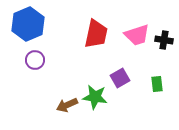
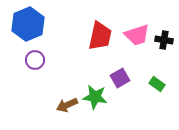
red trapezoid: moved 4 px right, 2 px down
green rectangle: rotated 49 degrees counterclockwise
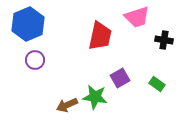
pink trapezoid: moved 18 px up
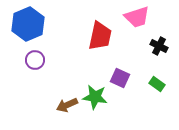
black cross: moved 5 px left, 6 px down; rotated 18 degrees clockwise
purple square: rotated 36 degrees counterclockwise
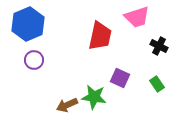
purple circle: moved 1 px left
green rectangle: rotated 21 degrees clockwise
green star: moved 1 px left
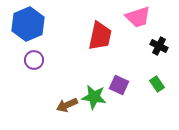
pink trapezoid: moved 1 px right
purple square: moved 1 px left, 7 px down
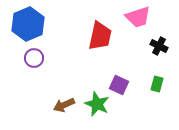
purple circle: moved 2 px up
green rectangle: rotated 49 degrees clockwise
green star: moved 3 px right, 7 px down; rotated 15 degrees clockwise
brown arrow: moved 3 px left
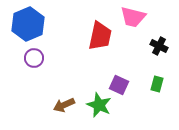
pink trapezoid: moved 5 px left; rotated 32 degrees clockwise
green star: moved 2 px right, 1 px down
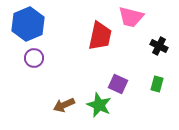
pink trapezoid: moved 2 px left
purple square: moved 1 px left, 1 px up
